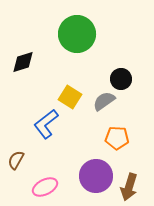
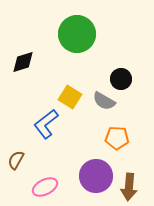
gray semicircle: rotated 115 degrees counterclockwise
brown arrow: rotated 12 degrees counterclockwise
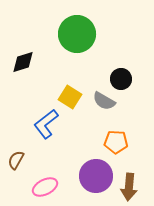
orange pentagon: moved 1 px left, 4 px down
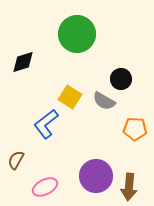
orange pentagon: moved 19 px right, 13 px up
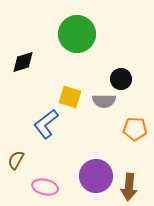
yellow square: rotated 15 degrees counterclockwise
gray semicircle: rotated 30 degrees counterclockwise
pink ellipse: rotated 40 degrees clockwise
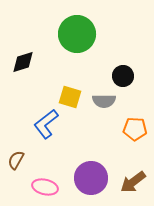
black circle: moved 2 px right, 3 px up
purple circle: moved 5 px left, 2 px down
brown arrow: moved 4 px right, 5 px up; rotated 48 degrees clockwise
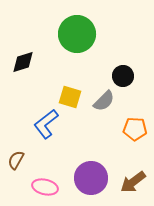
gray semicircle: rotated 45 degrees counterclockwise
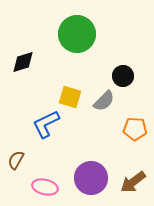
blue L-shape: rotated 12 degrees clockwise
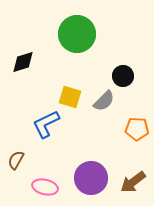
orange pentagon: moved 2 px right
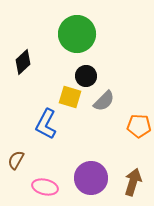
black diamond: rotated 25 degrees counterclockwise
black circle: moved 37 px left
blue L-shape: rotated 36 degrees counterclockwise
orange pentagon: moved 2 px right, 3 px up
brown arrow: rotated 144 degrees clockwise
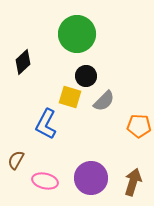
pink ellipse: moved 6 px up
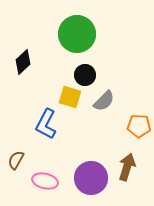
black circle: moved 1 px left, 1 px up
brown arrow: moved 6 px left, 15 px up
